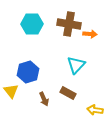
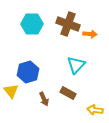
brown cross: moved 1 px left; rotated 10 degrees clockwise
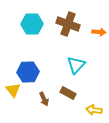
orange arrow: moved 9 px right, 2 px up
blue hexagon: rotated 15 degrees clockwise
yellow triangle: moved 2 px right, 1 px up
yellow arrow: moved 1 px left
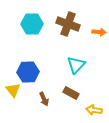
brown rectangle: moved 3 px right
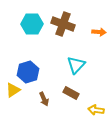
brown cross: moved 5 px left
blue hexagon: rotated 15 degrees counterclockwise
yellow triangle: rotated 35 degrees clockwise
yellow arrow: moved 2 px right
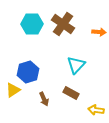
brown cross: rotated 15 degrees clockwise
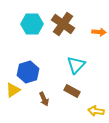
brown rectangle: moved 1 px right, 2 px up
yellow arrow: moved 1 px down
